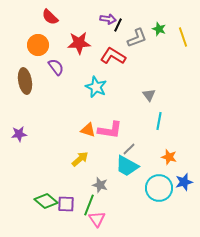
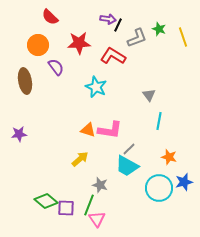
purple square: moved 4 px down
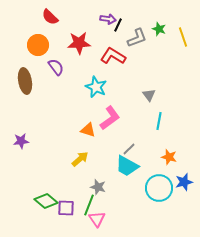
pink L-shape: moved 12 px up; rotated 45 degrees counterclockwise
purple star: moved 2 px right, 7 px down
gray star: moved 2 px left, 2 px down
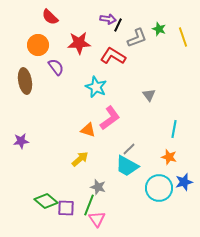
cyan line: moved 15 px right, 8 px down
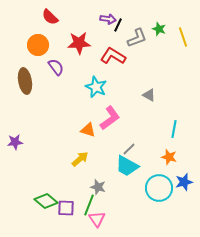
gray triangle: rotated 24 degrees counterclockwise
purple star: moved 6 px left, 1 px down
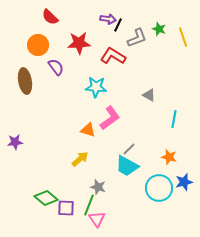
cyan star: rotated 20 degrees counterclockwise
cyan line: moved 10 px up
green diamond: moved 3 px up
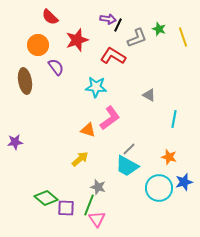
red star: moved 2 px left, 3 px up; rotated 15 degrees counterclockwise
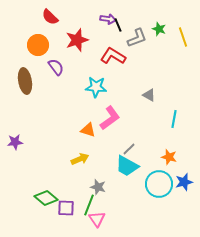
black line: rotated 48 degrees counterclockwise
yellow arrow: rotated 18 degrees clockwise
cyan circle: moved 4 px up
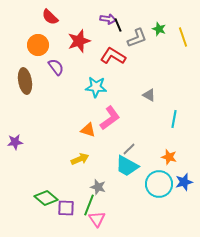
red star: moved 2 px right, 1 px down
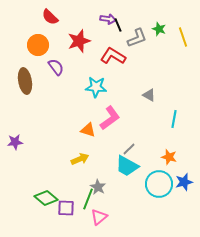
gray star: rotated 14 degrees clockwise
green line: moved 1 px left, 6 px up
pink triangle: moved 2 px right, 2 px up; rotated 24 degrees clockwise
